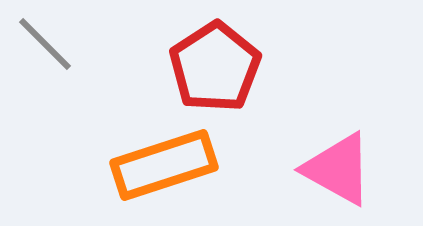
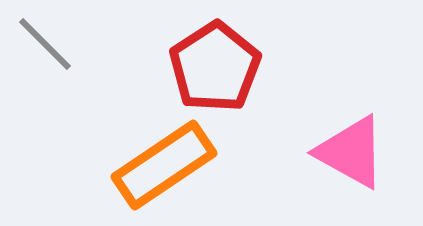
orange rectangle: rotated 16 degrees counterclockwise
pink triangle: moved 13 px right, 17 px up
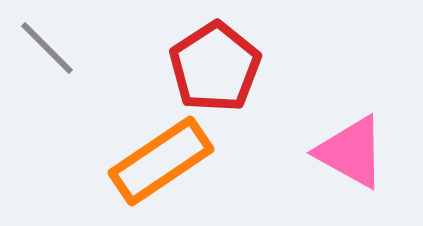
gray line: moved 2 px right, 4 px down
orange rectangle: moved 3 px left, 4 px up
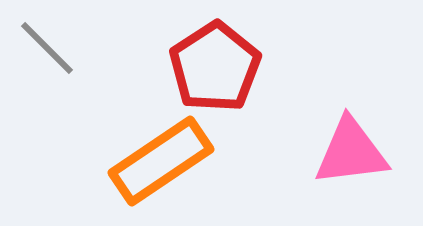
pink triangle: rotated 36 degrees counterclockwise
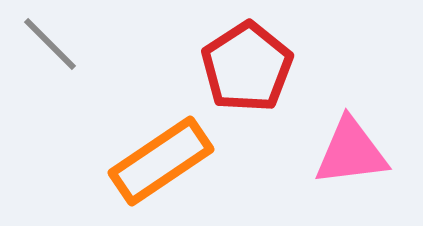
gray line: moved 3 px right, 4 px up
red pentagon: moved 32 px right
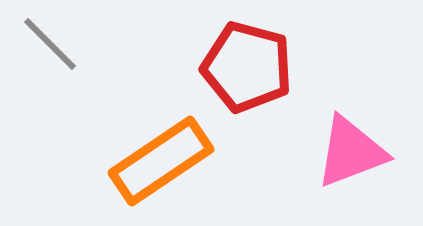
red pentagon: rotated 24 degrees counterclockwise
pink triangle: rotated 14 degrees counterclockwise
